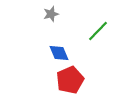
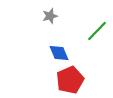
gray star: moved 1 px left, 2 px down
green line: moved 1 px left
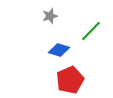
green line: moved 6 px left
blue diamond: moved 3 px up; rotated 50 degrees counterclockwise
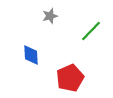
blue diamond: moved 28 px left, 5 px down; rotated 70 degrees clockwise
red pentagon: moved 2 px up
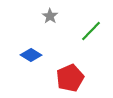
gray star: rotated 21 degrees counterclockwise
blue diamond: rotated 55 degrees counterclockwise
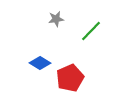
gray star: moved 6 px right, 3 px down; rotated 28 degrees clockwise
blue diamond: moved 9 px right, 8 px down
